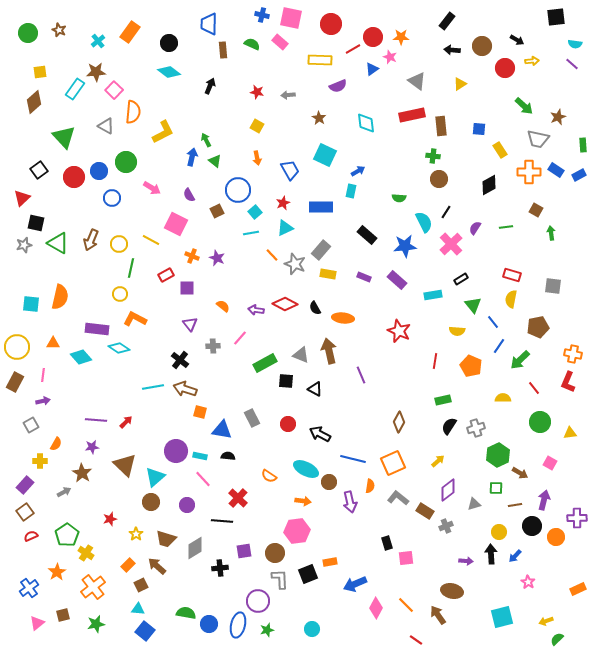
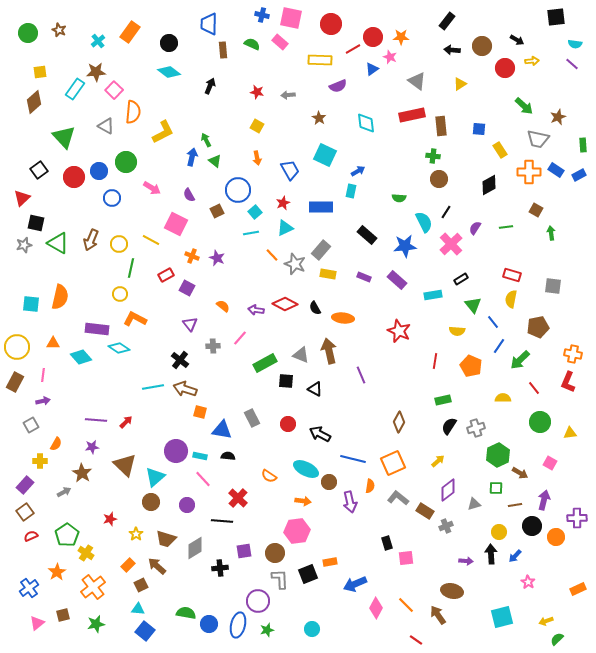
purple square at (187, 288): rotated 28 degrees clockwise
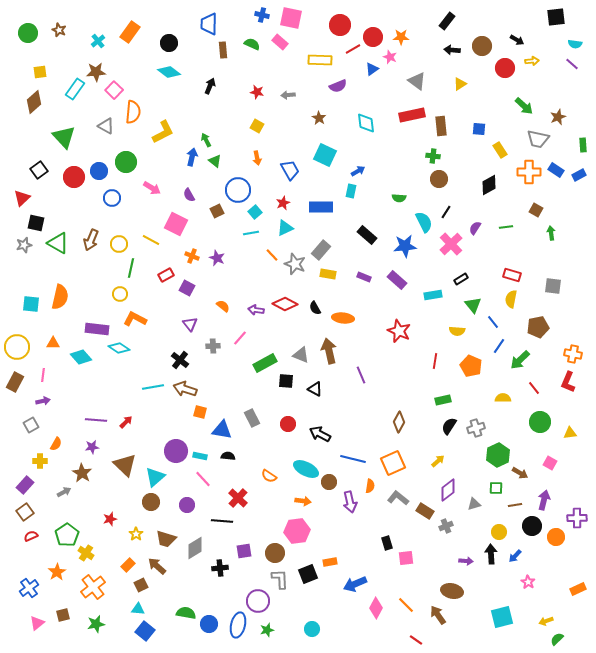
red circle at (331, 24): moved 9 px right, 1 px down
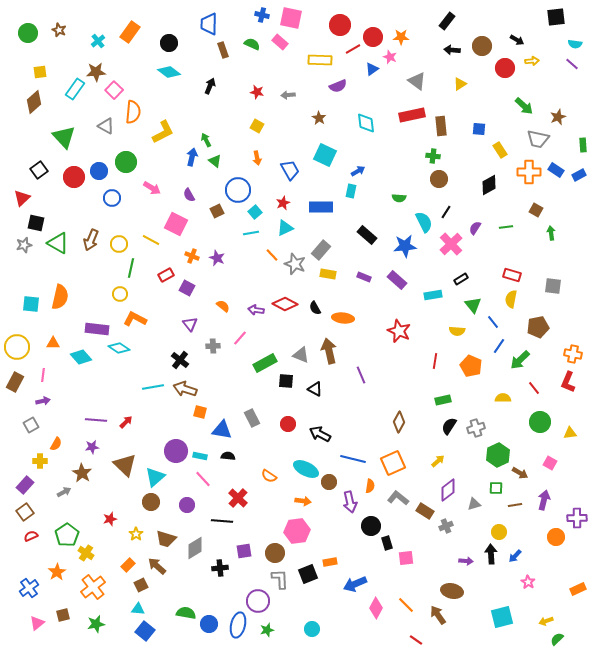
brown rectangle at (223, 50): rotated 14 degrees counterclockwise
black circle at (532, 526): moved 161 px left
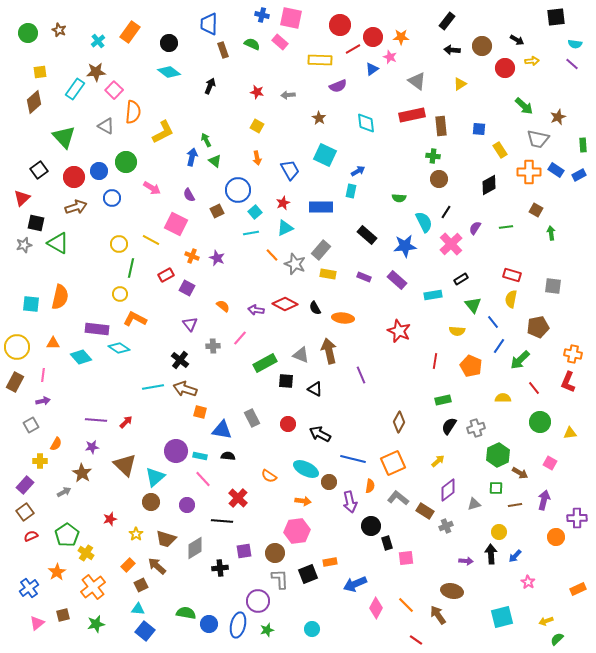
brown arrow at (91, 240): moved 15 px left, 33 px up; rotated 130 degrees counterclockwise
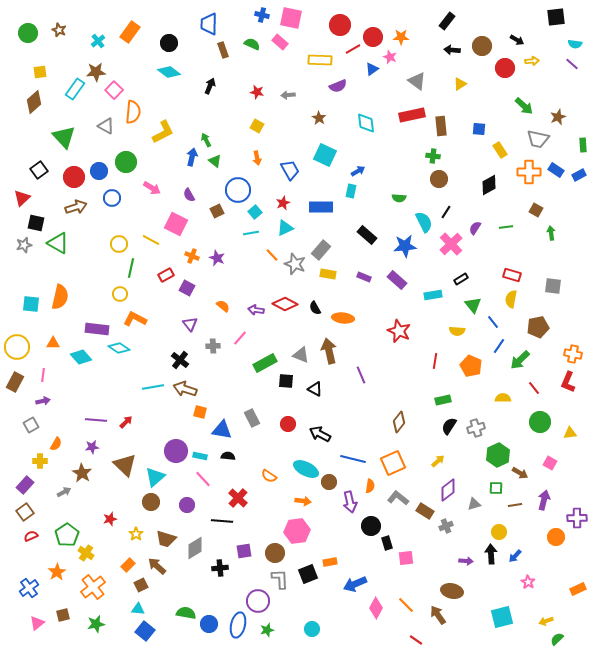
brown diamond at (399, 422): rotated 10 degrees clockwise
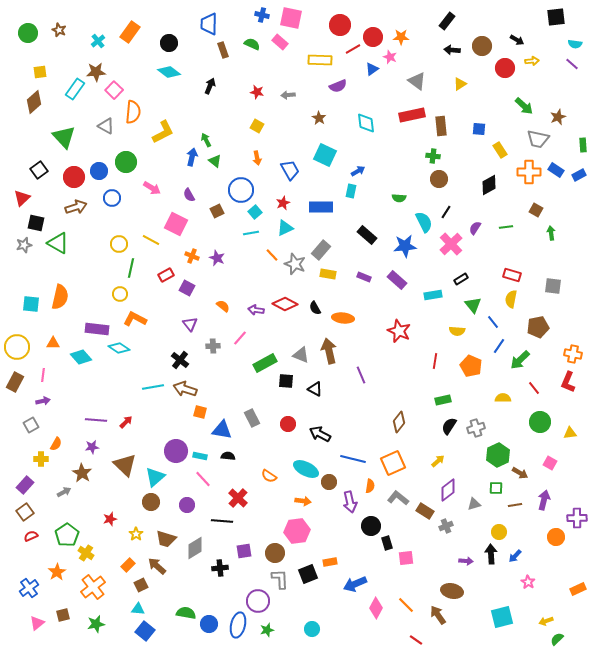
blue circle at (238, 190): moved 3 px right
yellow cross at (40, 461): moved 1 px right, 2 px up
